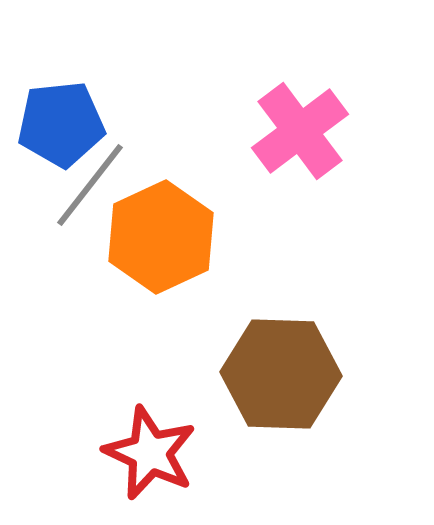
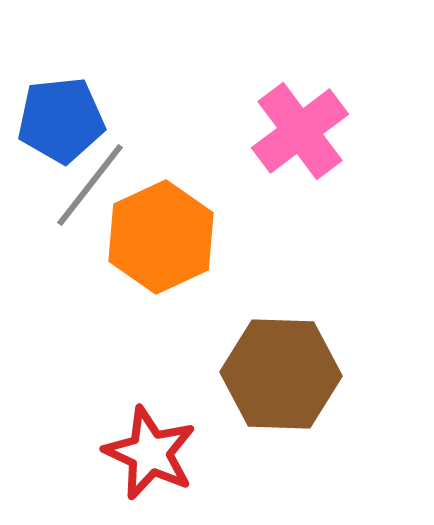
blue pentagon: moved 4 px up
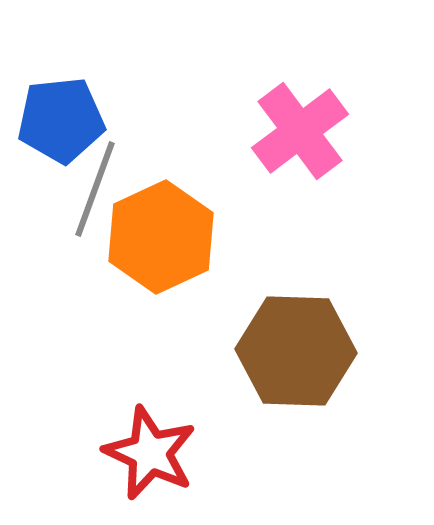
gray line: moved 5 px right, 4 px down; rotated 18 degrees counterclockwise
brown hexagon: moved 15 px right, 23 px up
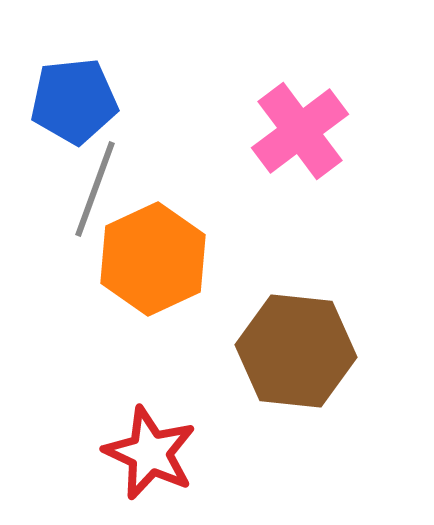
blue pentagon: moved 13 px right, 19 px up
orange hexagon: moved 8 px left, 22 px down
brown hexagon: rotated 4 degrees clockwise
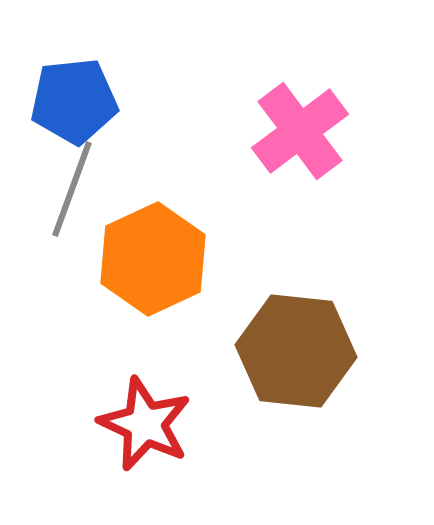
gray line: moved 23 px left
red star: moved 5 px left, 29 px up
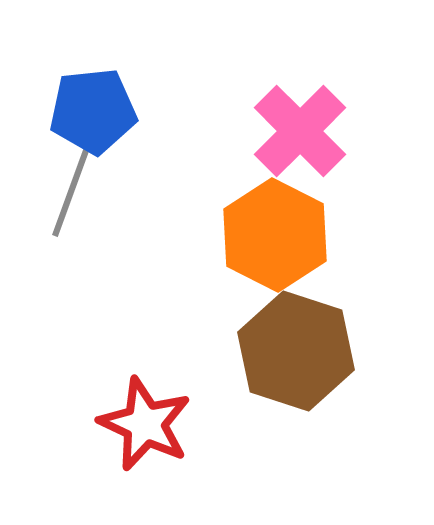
blue pentagon: moved 19 px right, 10 px down
pink cross: rotated 8 degrees counterclockwise
orange hexagon: moved 122 px right, 24 px up; rotated 8 degrees counterclockwise
brown hexagon: rotated 12 degrees clockwise
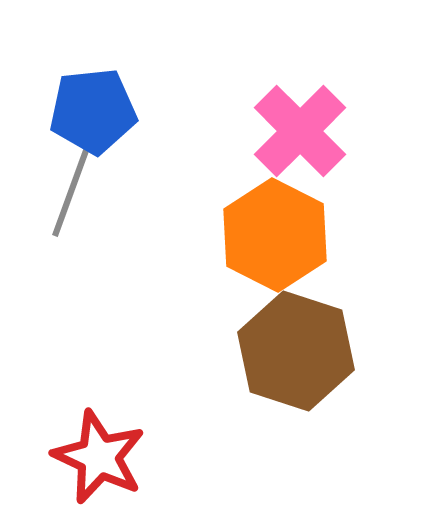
red star: moved 46 px left, 33 px down
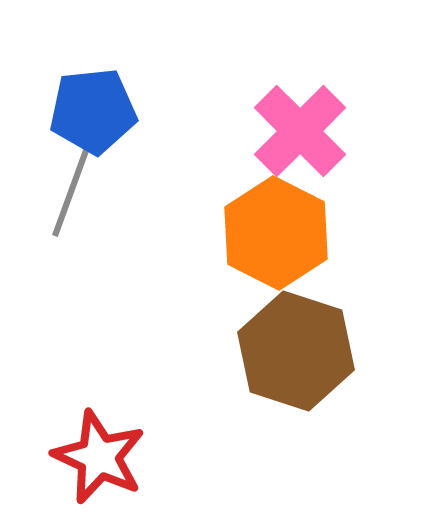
orange hexagon: moved 1 px right, 2 px up
